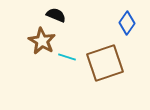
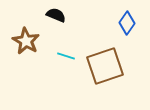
brown star: moved 16 px left
cyan line: moved 1 px left, 1 px up
brown square: moved 3 px down
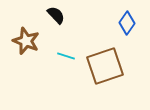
black semicircle: rotated 24 degrees clockwise
brown star: rotated 8 degrees counterclockwise
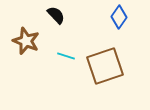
blue diamond: moved 8 px left, 6 px up
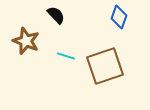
blue diamond: rotated 15 degrees counterclockwise
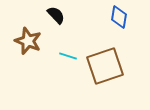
blue diamond: rotated 10 degrees counterclockwise
brown star: moved 2 px right
cyan line: moved 2 px right
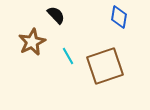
brown star: moved 4 px right, 1 px down; rotated 24 degrees clockwise
cyan line: rotated 42 degrees clockwise
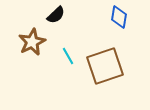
black semicircle: rotated 90 degrees clockwise
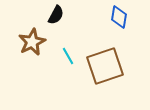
black semicircle: rotated 18 degrees counterclockwise
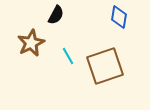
brown star: moved 1 px left, 1 px down
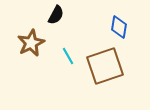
blue diamond: moved 10 px down
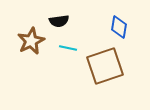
black semicircle: moved 3 px right, 6 px down; rotated 54 degrees clockwise
brown star: moved 2 px up
cyan line: moved 8 px up; rotated 48 degrees counterclockwise
